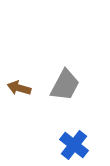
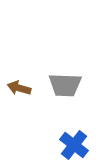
gray trapezoid: rotated 64 degrees clockwise
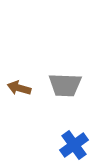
blue cross: rotated 16 degrees clockwise
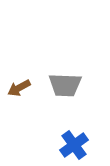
brown arrow: rotated 45 degrees counterclockwise
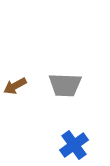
brown arrow: moved 4 px left, 2 px up
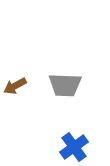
blue cross: moved 2 px down
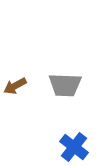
blue cross: rotated 16 degrees counterclockwise
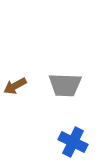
blue cross: moved 1 px left, 5 px up; rotated 12 degrees counterclockwise
